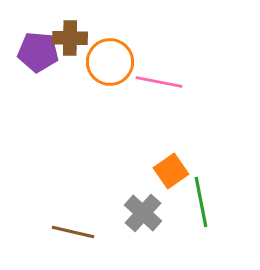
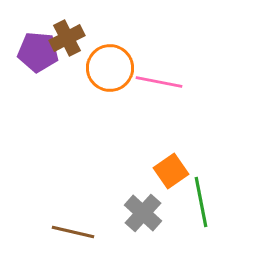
brown cross: moved 3 px left; rotated 28 degrees counterclockwise
orange circle: moved 6 px down
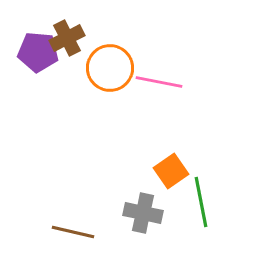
gray cross: rotated 30 degrees counterclockwise
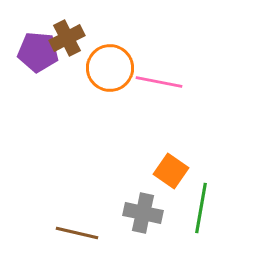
orange square: rotated 20 degrees counterclockwise
green line: moved 6 px down; rotated 21 degrees clockwise
brown line: moved 4 px right, 1 px down
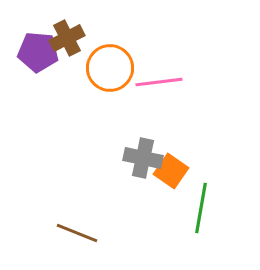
pink line: rotated 18 degrees counterclockwise
gray cross: moved 55 px up
brown line: rotated 9 degrees clockwise
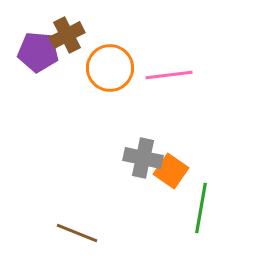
brown cross: moved 3 px up
pink line: moved 10 px right, 7 px up
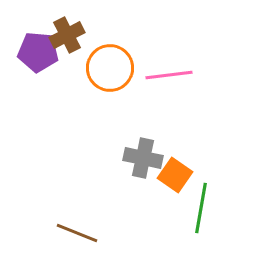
orange square: moved 4 px right, 4 px down
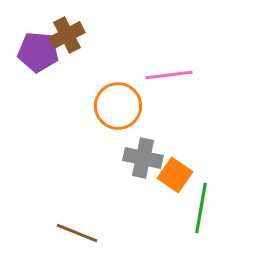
orange circle: moved 8 px right, 38 px down
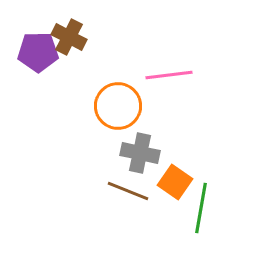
brown cross: moved 2 px right, 2 px down; rotated 36 degrees counterclockwise
purple pentagon: rotated 6 degrees counterclockwise
gray cross: moved 3 px left, 5 px up
orange square: moved 7 px down
brown line: moved 51 px right, 42 px up
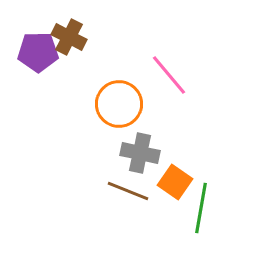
pink line: rotated 57 degrees clockwise
orange circle: moved 1 px right, 2 px up
